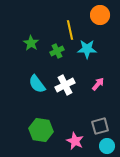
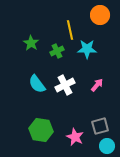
pink arrow: moved 1 px left, 1 px down
pink star: moved 4 px up
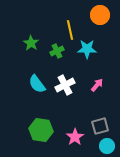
pink star: rotated 12 degrees clockwise
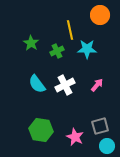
pink star: rotated 12 degrees counterclockwise
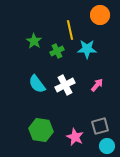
green star: moved 3 px right, 2 px up
